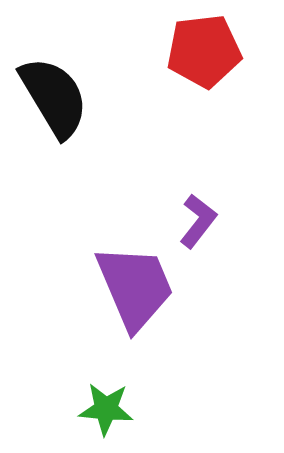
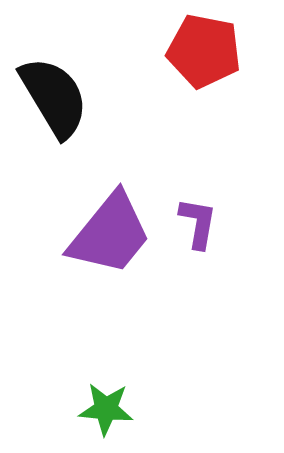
red pentagon: rotated 18 degrees clockwise
purple L-shape: moved 2 px down; rotated 28 degrees counterclockwise
purple trapezoid: moved 25 px left, 53 px up; rotated 62 degrees clockwise
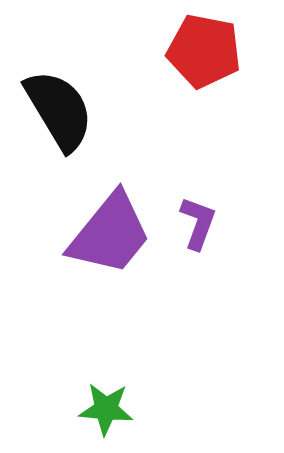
black semicircle: moved 5 px right, 13 px down
purple L-shape: rotated 10 degrees clockwise
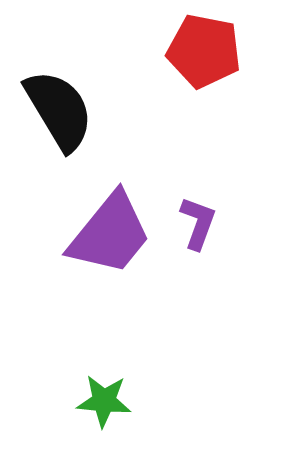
green star: moved 2 px left, 8 px up
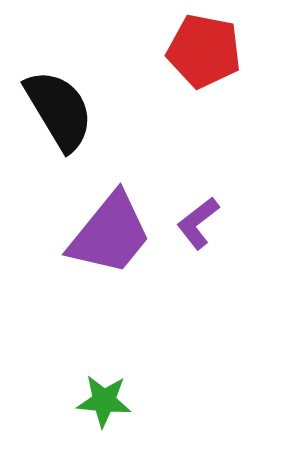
purple L-shape: rotated 148 degrees counterclockwise
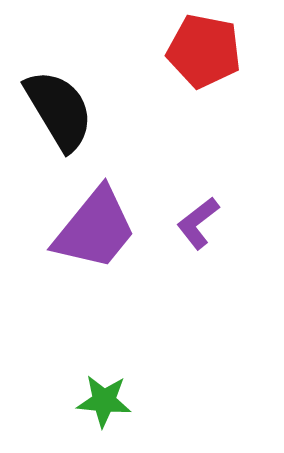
purple trapezoid: moved 15 px left, 5 px up
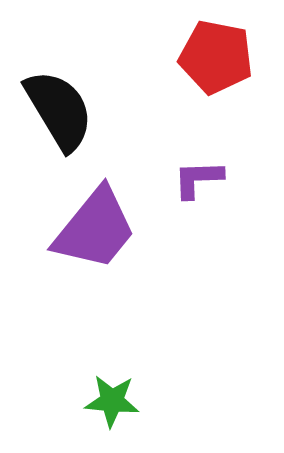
red pentagon: moved 12 px right, 6 px down
purple L-shape: moved 44 px up; rotated 36 degrees clockwise
green star: moved 8 px right
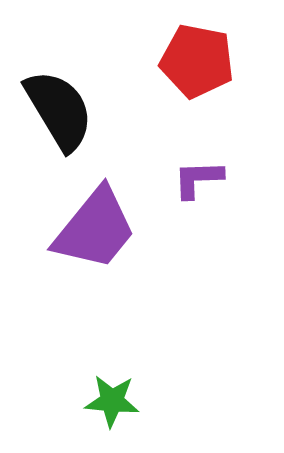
red pentagon: moved 19 px left, 4 px down
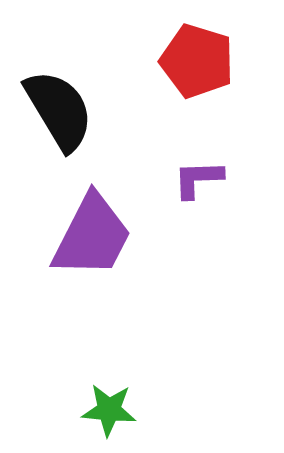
red pentagon: rotated 6 degrees clockwise
purple trapezoid: moved 3 px left, 7 px down; rotated 12 degrees counterclockwise
green star: moved 3 px left, 9 px down
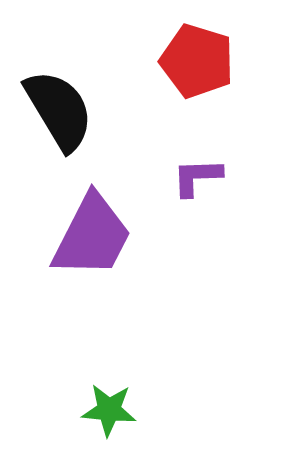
purple L-shape: moved 1 px left, 2 px up
